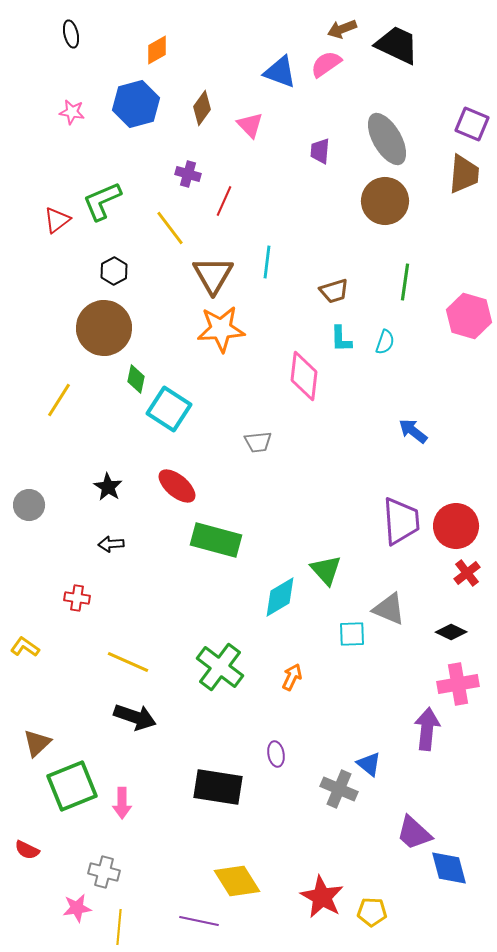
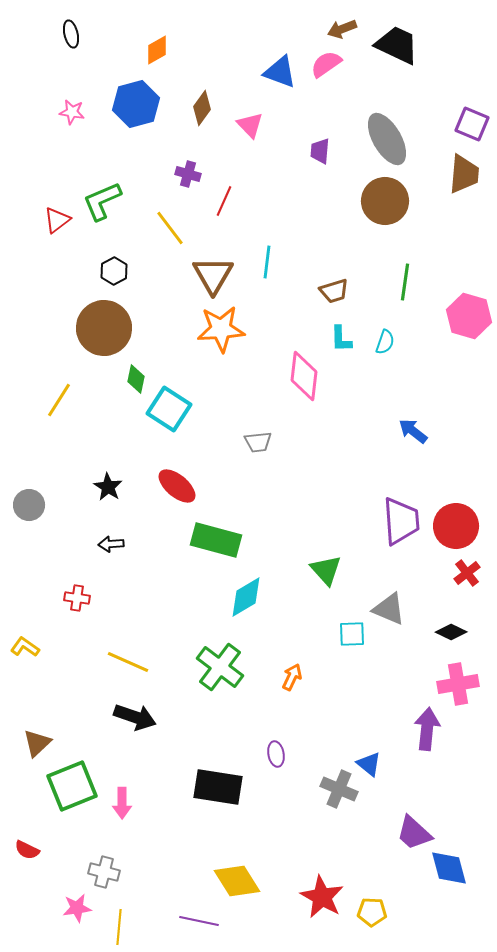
cyan diamond at (280, 597): moved 34 px left
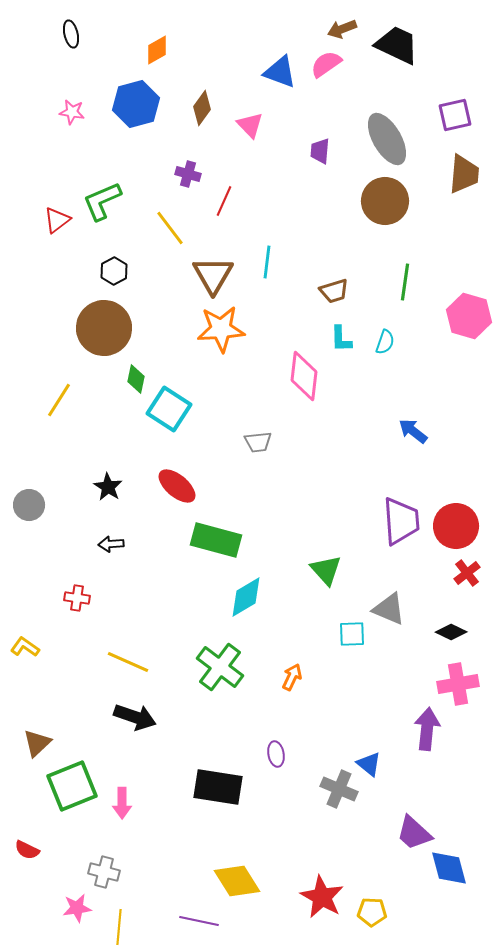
purple square at (472, 124): moved 17 px left, 9 px up; rotated 36 degrees counterclockwise
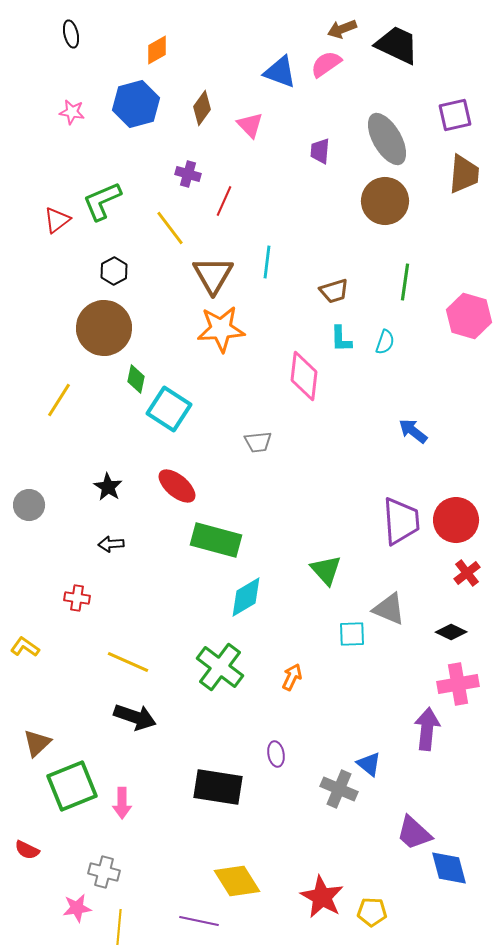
red circle at (456, 526): moved 6 px up
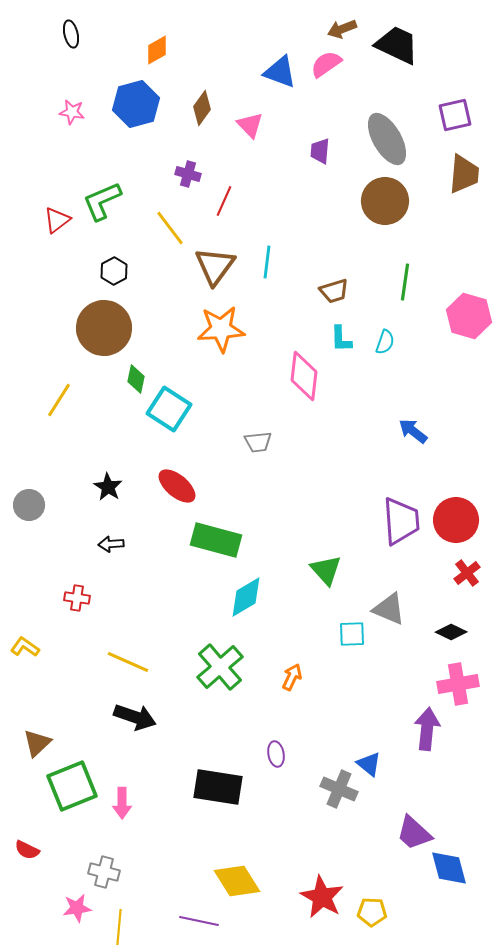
brown triangle at (213, 275): moved 2 px right, 9 px up; rotated 6 degrees clockwise
green cross at (220, 667): rotated 12 degrees clockwise
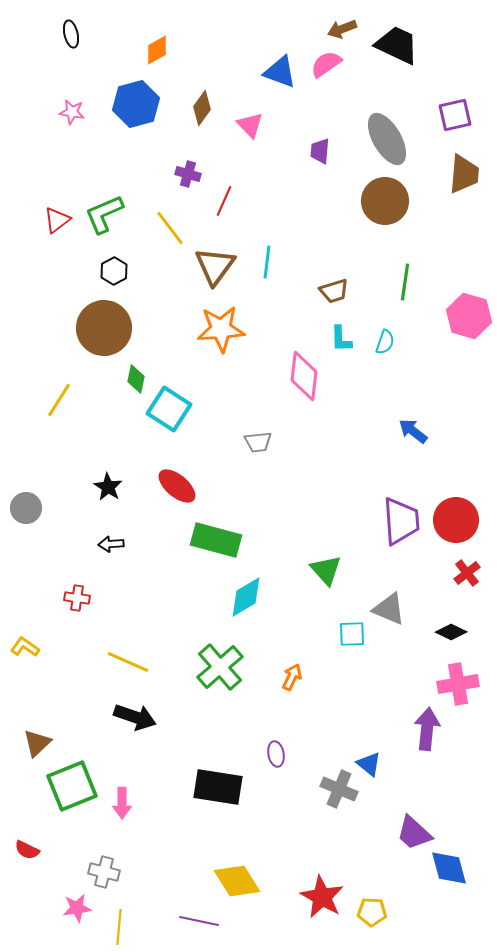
green L-shape at (102, 201): moved 2 px right, 13 px down
gray circle at (29, 505): moved 3 px left, 3 px down
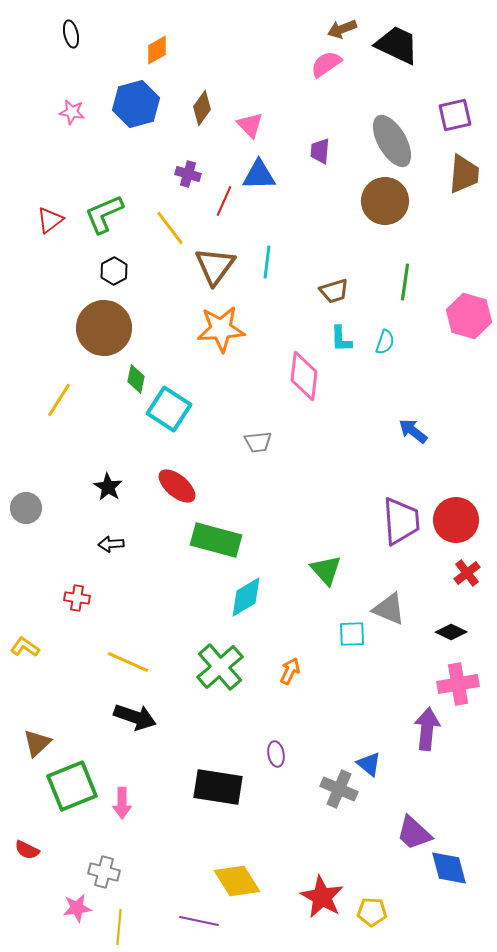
blue triangle at (280, 72): moved 21 px left, 103 px down; rotated 21 degrees counterclockwise
gray ellipse at (387, 139): moved 5 px right, 2 px down
red triangle at (57, 220): moved 7 px left
orange arrow at (292, 677): moved 2 px left, 6 px up
